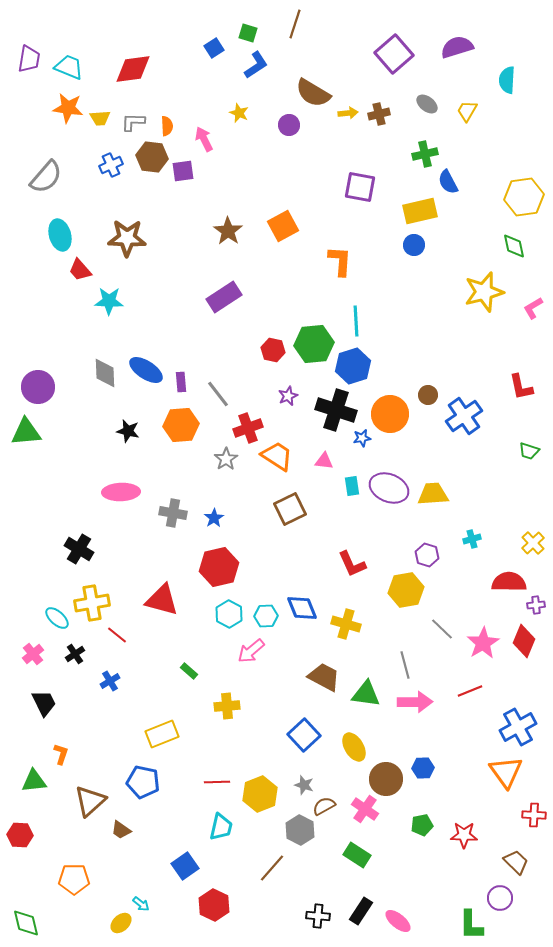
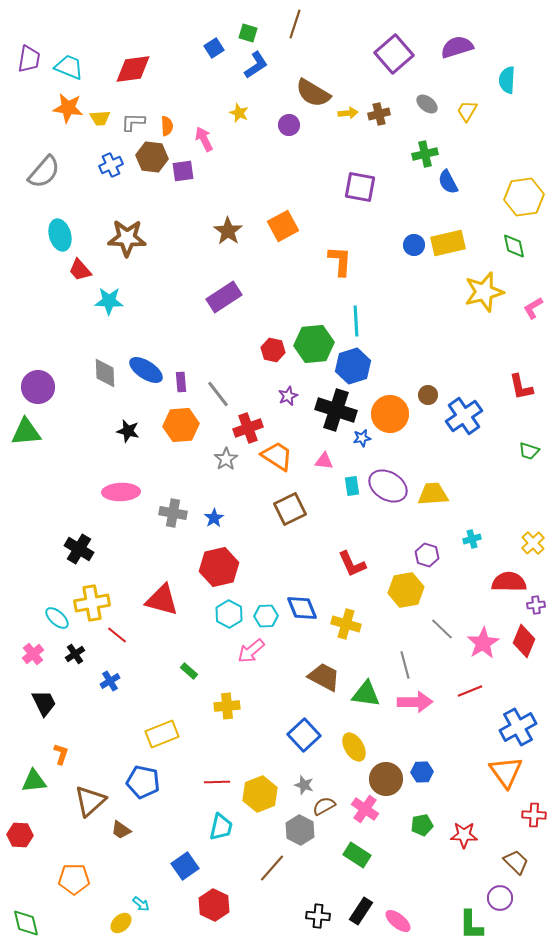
gray semicircle at (46, 177): moved 2 px left, 5 px up
yellow rectangle at (420, 211): moved 28 px right, 32 px down
purple ellipse at (389, 488): moved 1 px left, 2 px up; rotated 9 degrees clockwise
blue hexagon at (423, 768): moved 1 px left, 4 px down
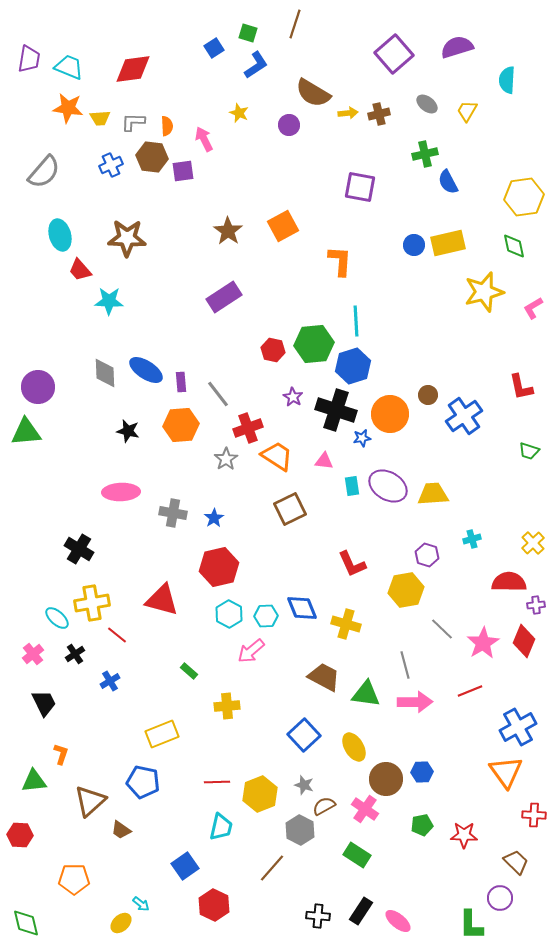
purple star at (288, 396): moved 5 px right, 1 px down; rotated 18 degrees counterclockwise
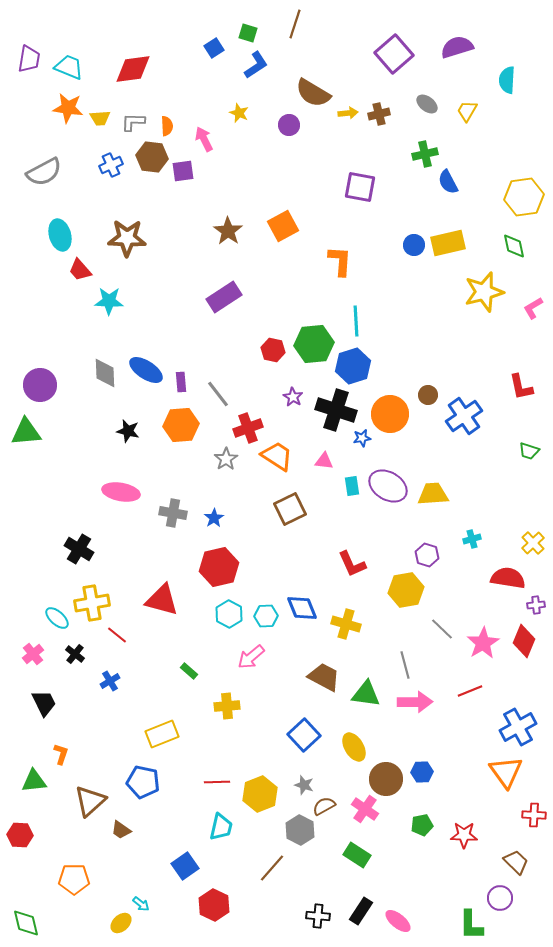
gray semicircle at (44, 172): rotated 21 degrees clockwise
purple circle at (38, 387): moved 2 px right, 2 px up
pink ellipse at (121, 492): rotated 12 degrees clockwise
red semicircle at (509, 582): moved 1 px left, 4 px up; rotated 8 degrees clockwise
pink arrow at (251, 651): moved 6 px down
black cross at (75, 654): rotated 18 degrees counterclockwise
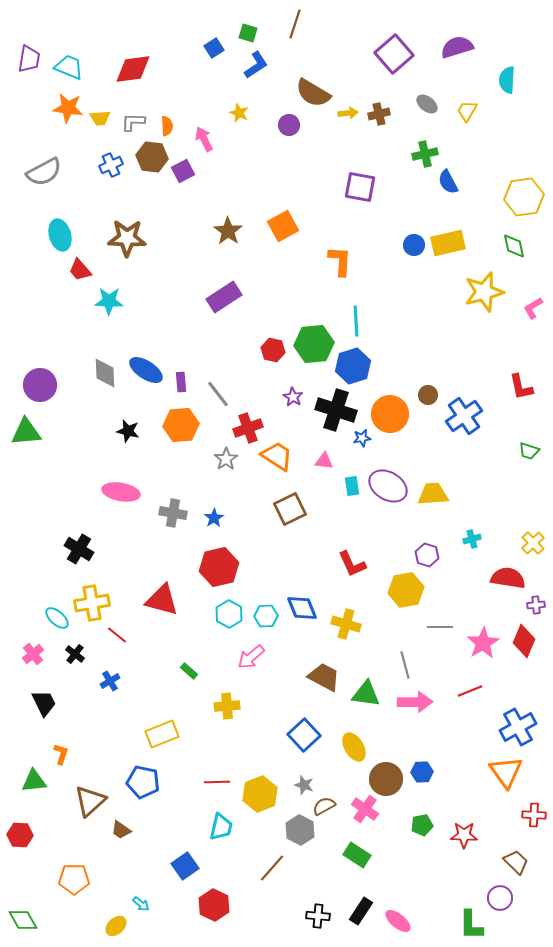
purple square at (183, 171): rotated 20 degrees counterclockwise
gray line at (442, 629): moved 2 px left, 2 px up; rotated 45 degrees counterclockwise
green diamond at (26, 923): moved 3 px left, 3 px up; rotated 16 degrees counterclockwise
yellow ellipse at (121, 923): moved 5 px left, 3 px down
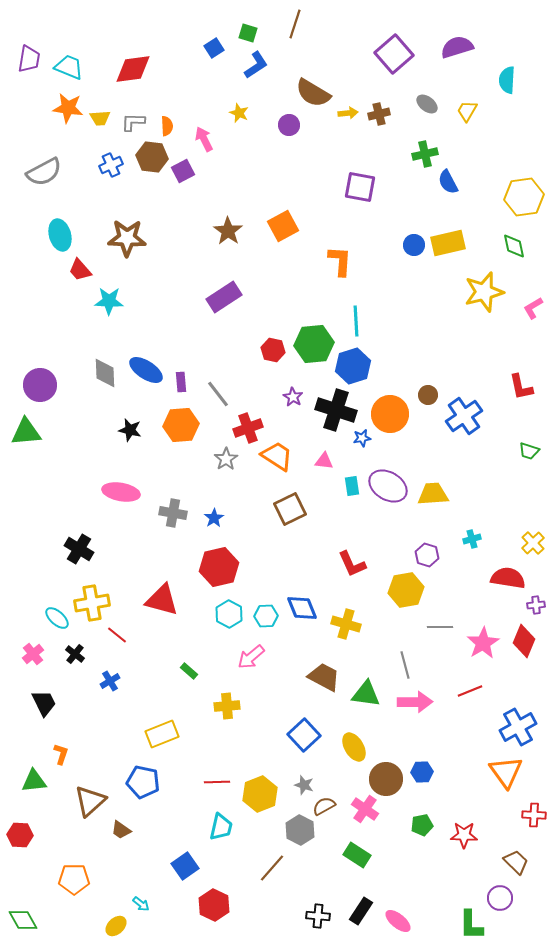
black star at (128, 431): moved 2 px right, 1 px up
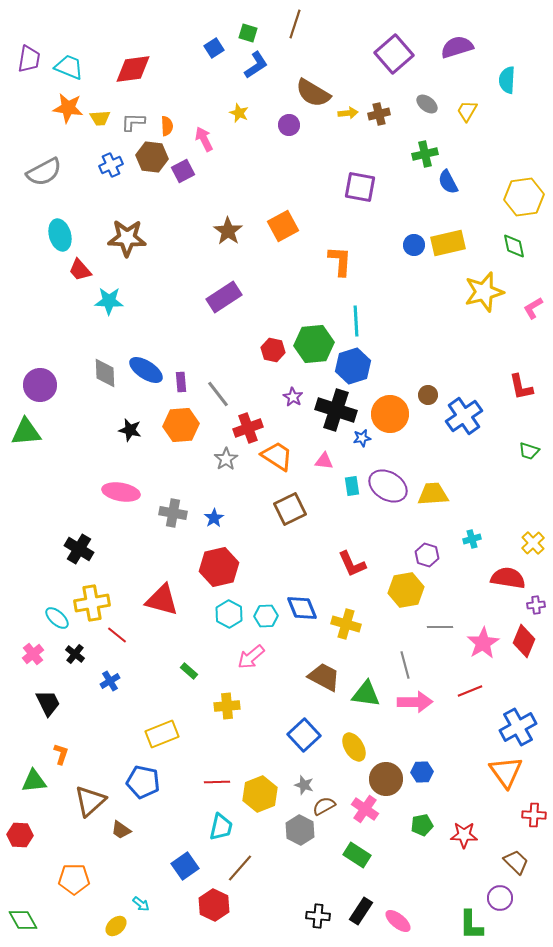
black trapezoid at (44, 703): moved 4 px right
brown line at (272, 868): moved 32 px left
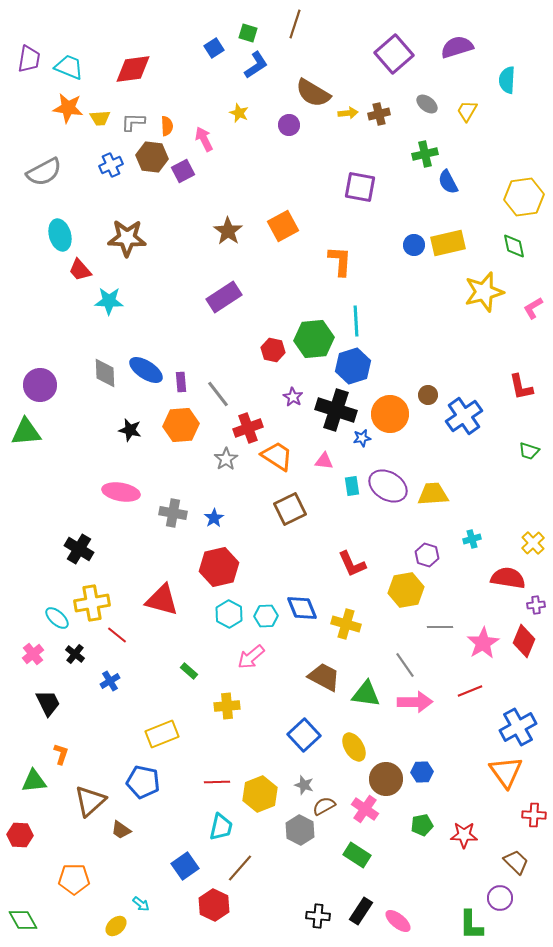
green hexagon at (314, 344): moved 5 px up
gray line at (405, 665): rotated 20 degrees counterclockwise
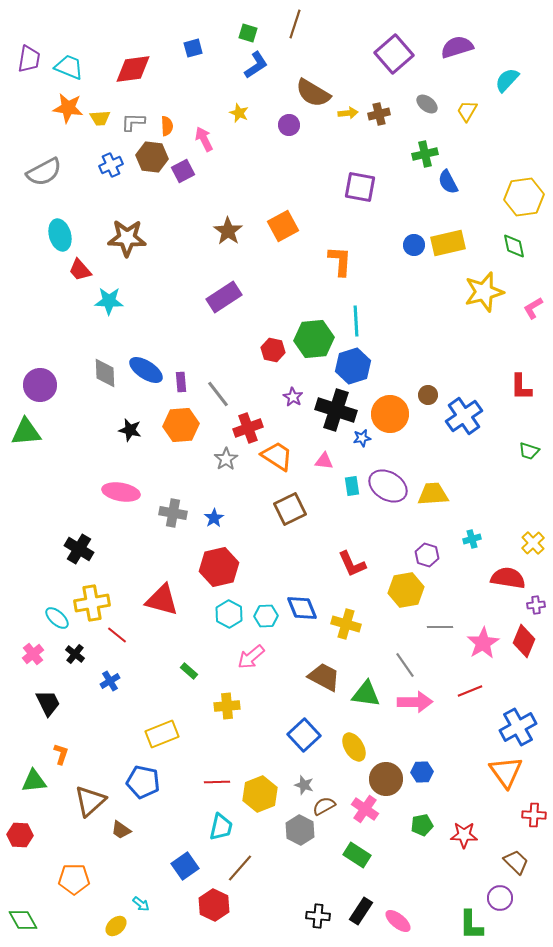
blue square at (214, 48): moved 21 px left; rotated 18 degrees clockwise
cyan semicircle at (507, 80): rotated 40 degrees clockwise
red L-shape at (521, 387): rotated 12 degrees clockwise
